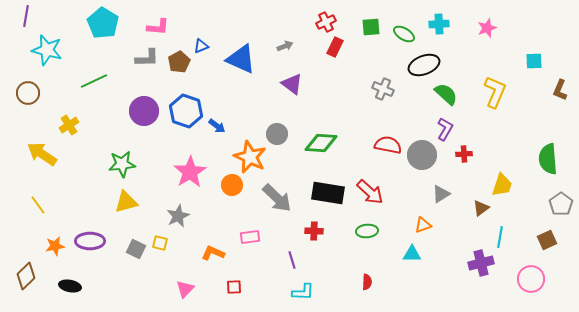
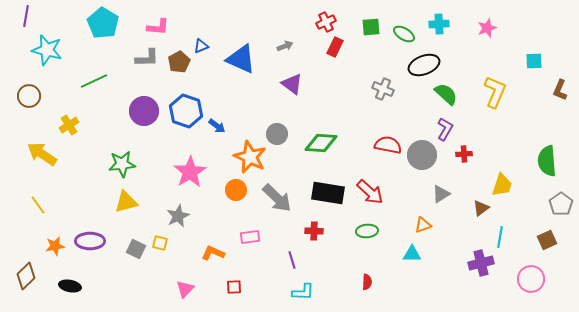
brown circle at (28, 93): moved 1 px right, 3 px down
green semicircle at (548, 159): moved 1 px left, 2 px down
orange circle at (232, 185): moved 4 px right, 5 px down
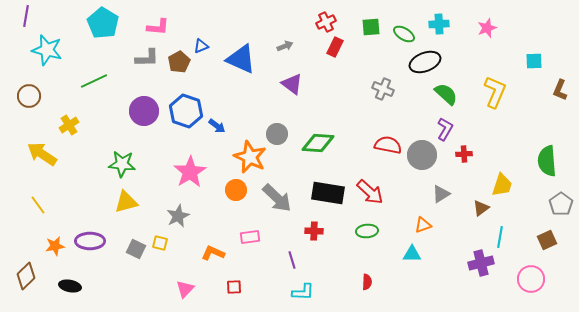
black ellipse at (424, 65): moved 1 px right, 3 px up
green diamond at (321, 143): moved 3 px left
green star at (122, 164): rotated 12 degrees clockwise
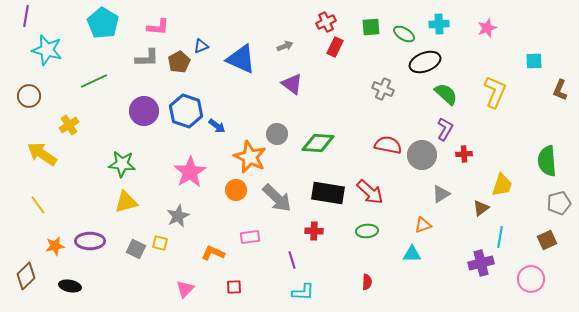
gray pentagon at (561, 204): moved 2 px left, 1 px up; rotated 20 degrees clockwise
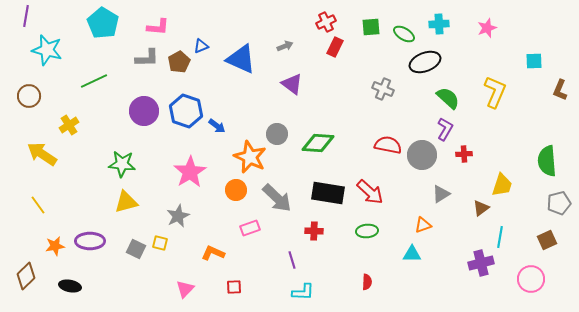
green semicircle at (446, 94): moved 2 px right, 4 px down
pink rectangle at (250, 237): moved 9 px up; rotated 12 degrees counterclockwise
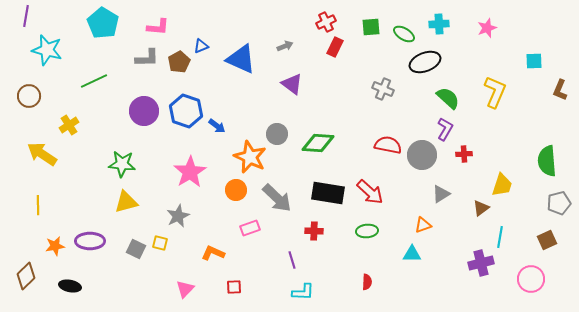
yellow line at (38, 205): rotated 36 degrees clockwise
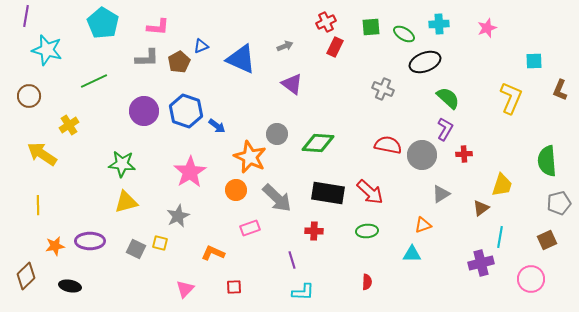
yellow L-shape at (495, 92): moved 16 px right, 6 px down
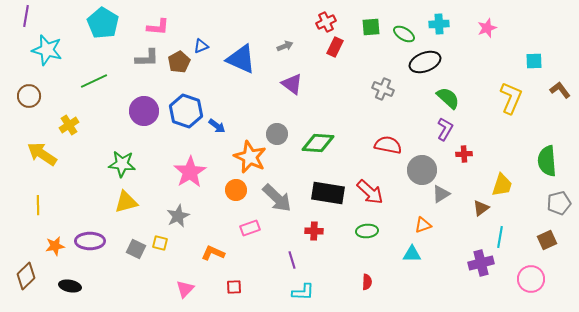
brown L-shape at (560, 90): rotated 120 degrees clockwise
gray circle at (422, 155): moved 15 px down
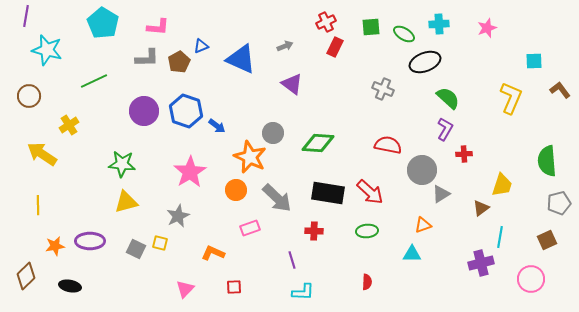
gray circle at (277, 134): moved 4 px left, 1 px up
